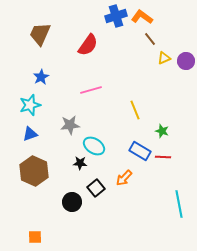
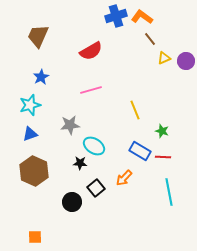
brown trapezoid: moved 2 px left, 2 px down
red semicircle: moved 3 px right, 6 px down; rotated 25 degrees clockwise
cyan line: moved 10 px left, 12 px up
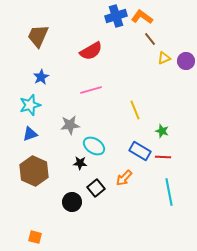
orange square: rotated 16 degrees clockwise
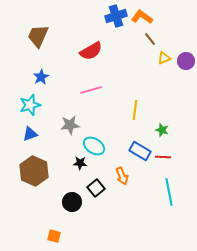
yellow line: rotated 30 degrees clockwise
green star: moved 1 px up
orange arrow: moved 2 px left, 2 px up; rotated 66 degrees counterclockwise
orange square: moved 19 px right, 1 px up
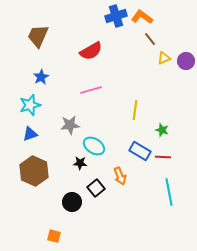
orange arrow: moved 2 px left
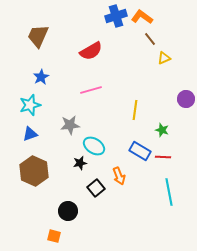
purple circle: moved 38 px down
black star: rotated 16 degrees counterclockwise
orange arrow: moved 1 px left
black circle: moved 4 px left, 9 px down
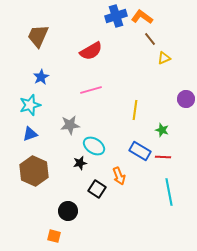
black square: moved 1 px right, 1 px down; rotated 18 degrees counterclockwise
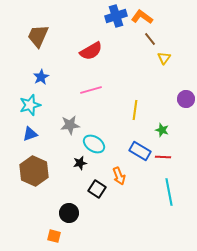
yellow triangle: rotated 32 degrees counterclockwise
cyan ellipse: moved 2 px up
black circle: moved 1 px right, 2 px down
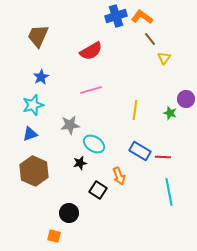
cyan star: moved 3 px right
green star: moved 8 px right, 17 px up
black square: moved 1 px right, 1 px down
